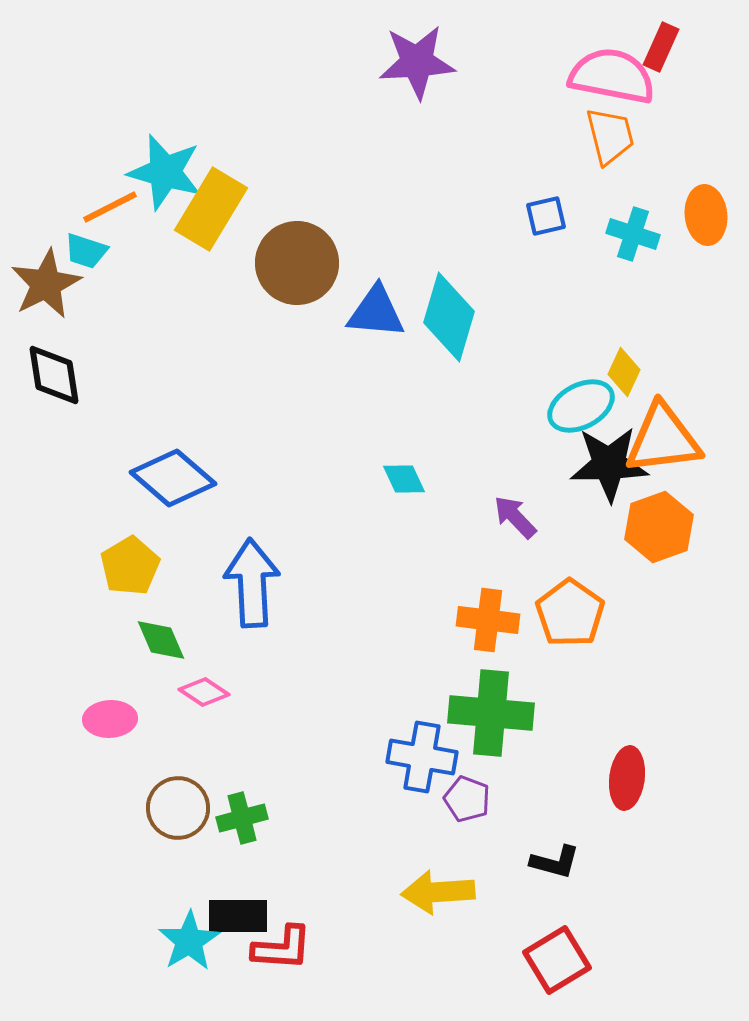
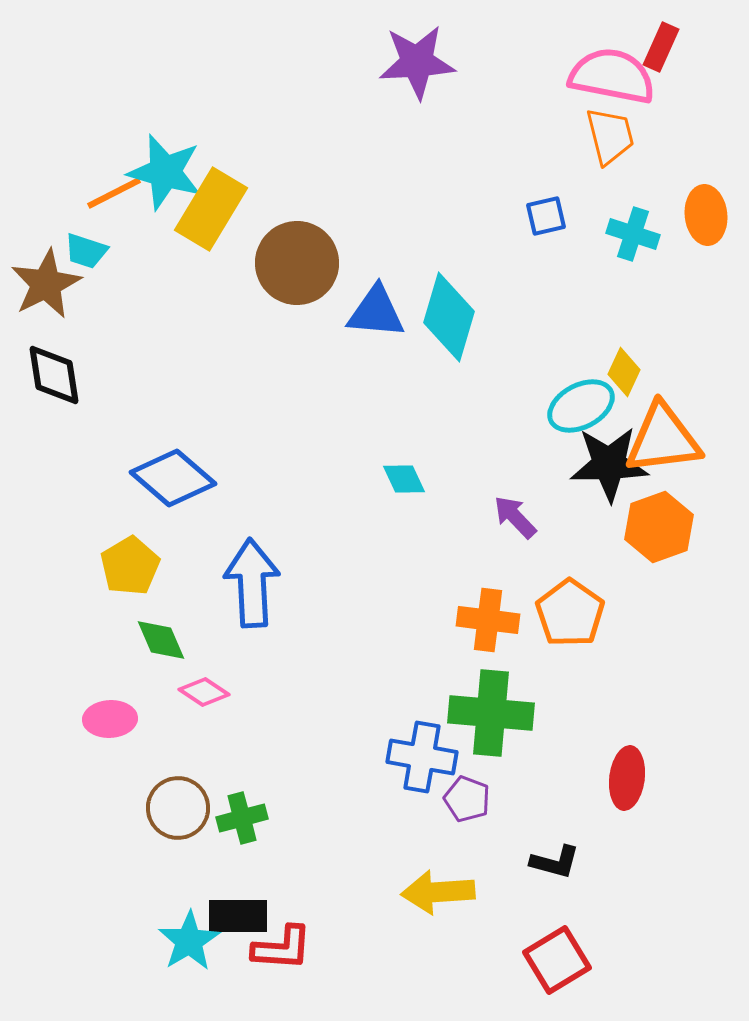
orange line at (110, 207): moved 4 px right, 14 px up
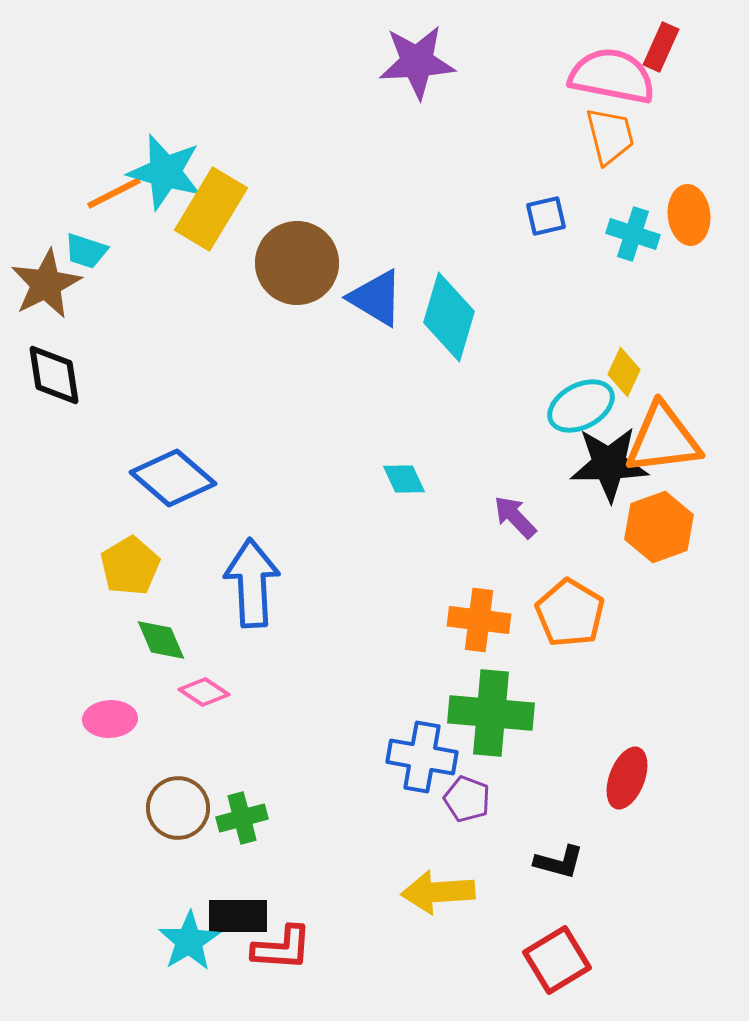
orange ellipse at (706, 215): moved 17 px left
blue triangle at (376, 312): moved 14 px up; rotated 26 degrees clockwise
orange pentagon at (570, 613): rotated 4 degrees counterclockwise
orange cross at (488, 620): moved 9 px left
red ellipse at (627, 778): rotated 14 degrees clockwise
black L-shape at (555, 862): moved 4 px right
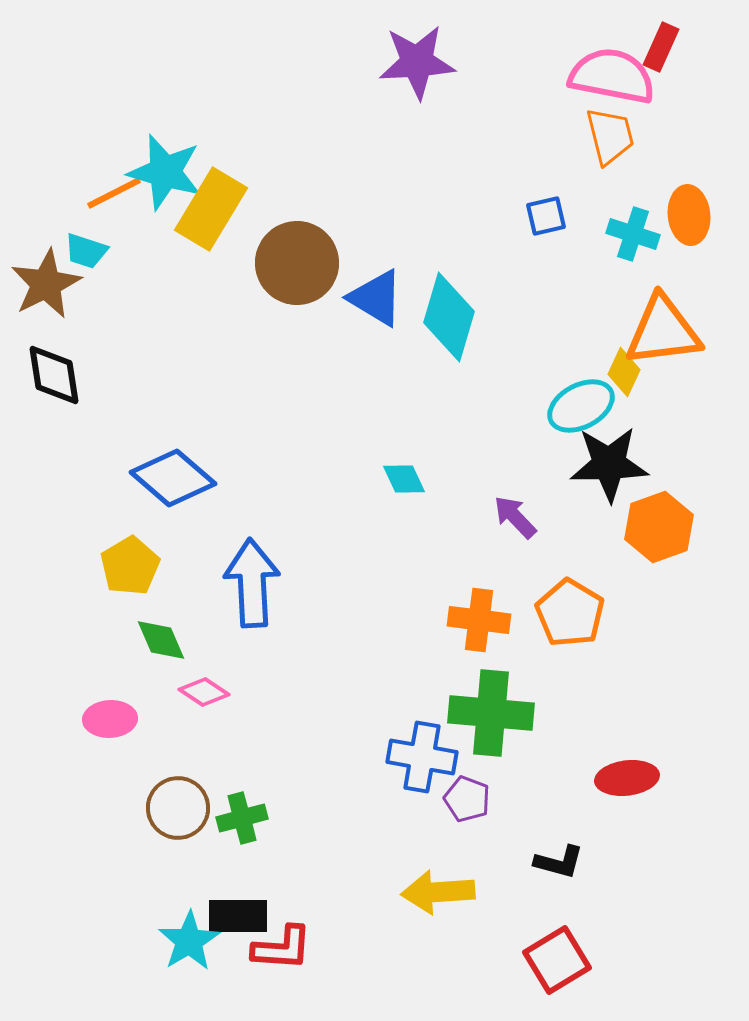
orange triangle at (663, 439): moved 108 px up
red ellipse at (627, 778): rotated 62 degrees clockwise
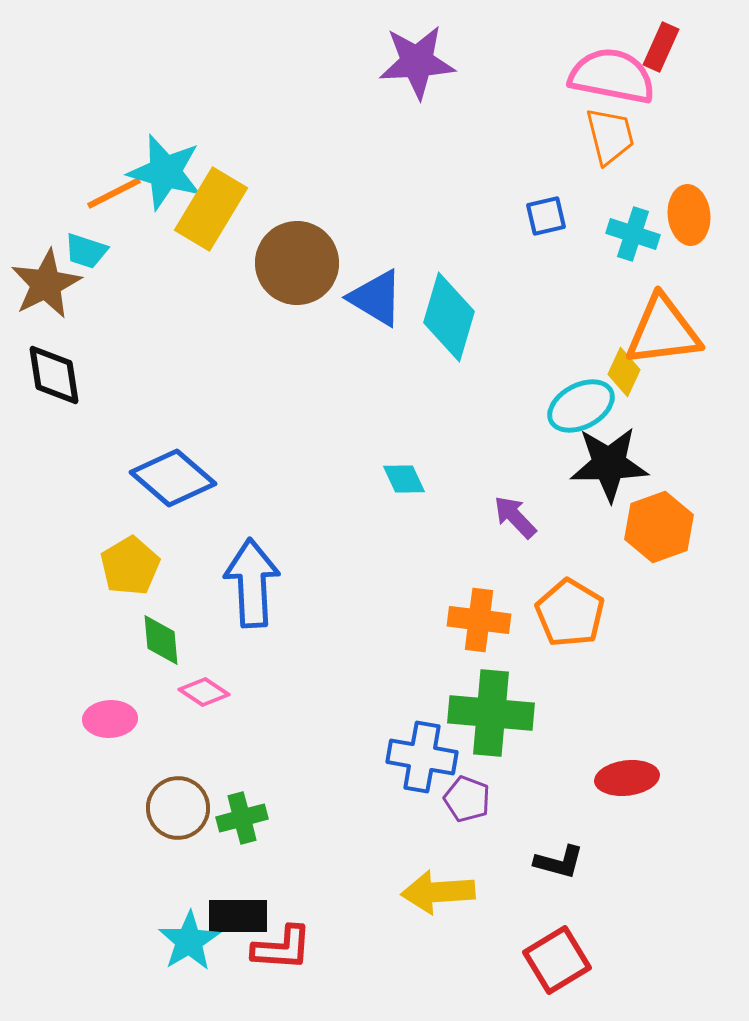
green diamond at (161, 640): rotated 18 degrees clockwise
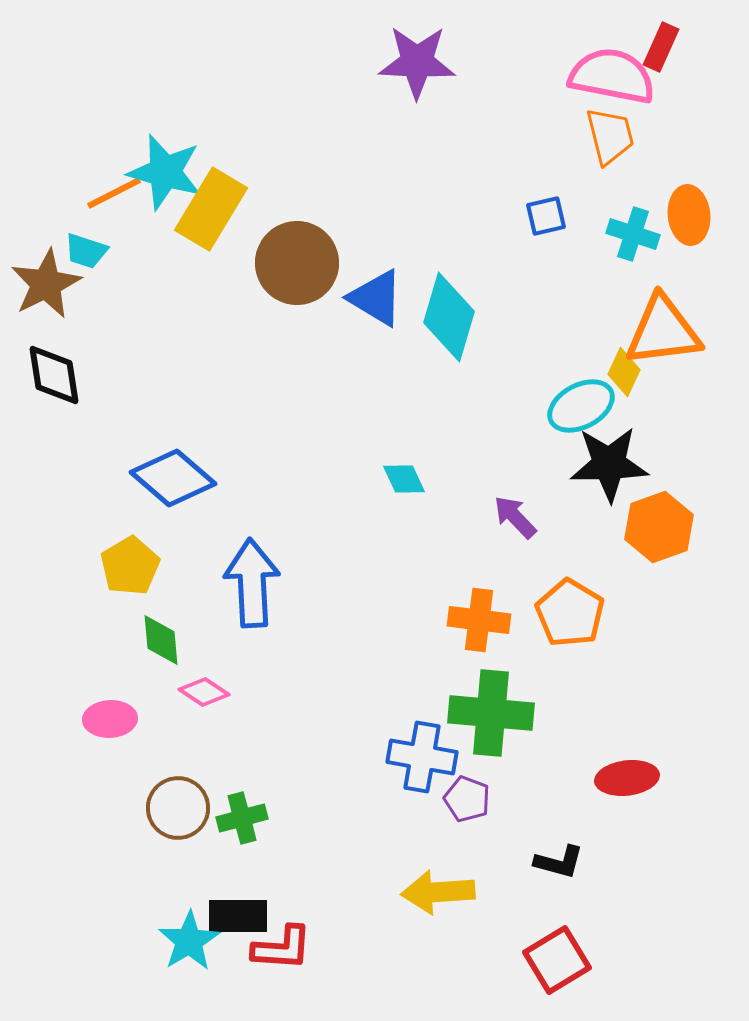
purple star at (417, 62): rotated 6 degrees clockwise
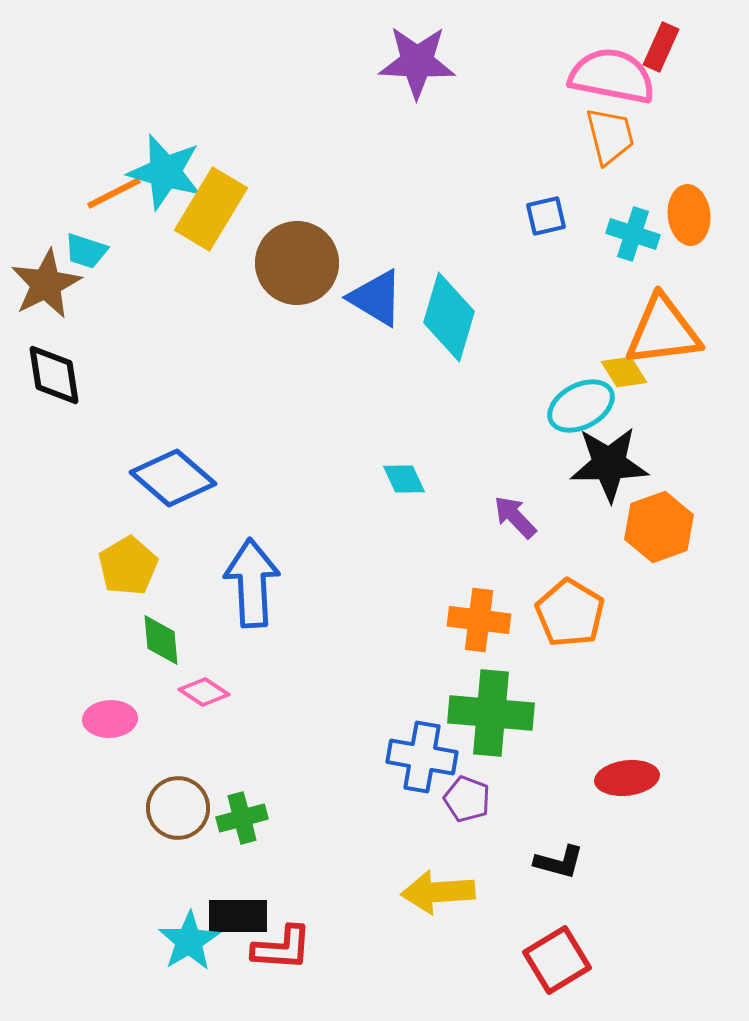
yellow diamond at (624, 372): rotated 57 degrees counterclockwise
yellow pentagon at (130, 566): moved 2 px left
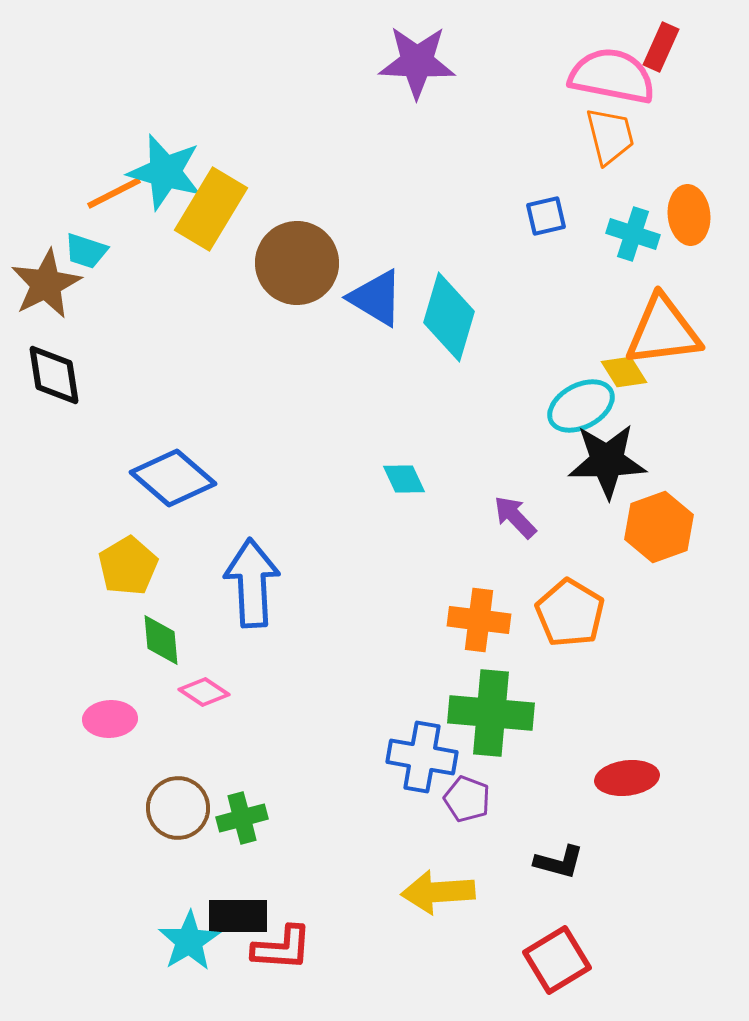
black star at (609, 464): moved 2 px left, 3 px up
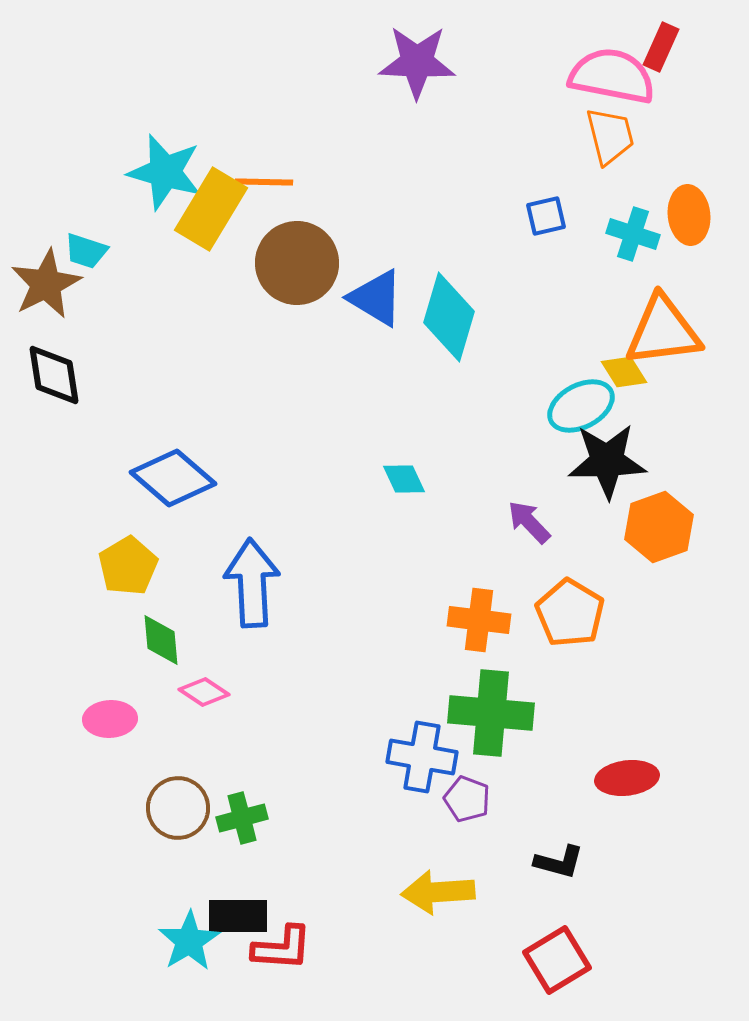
orange line at (114, 193): moved 150 px right, 11 px up; rotated 28 degrees clockwise
purple arrow at (515, 517): moved 14 px right, 5 px down
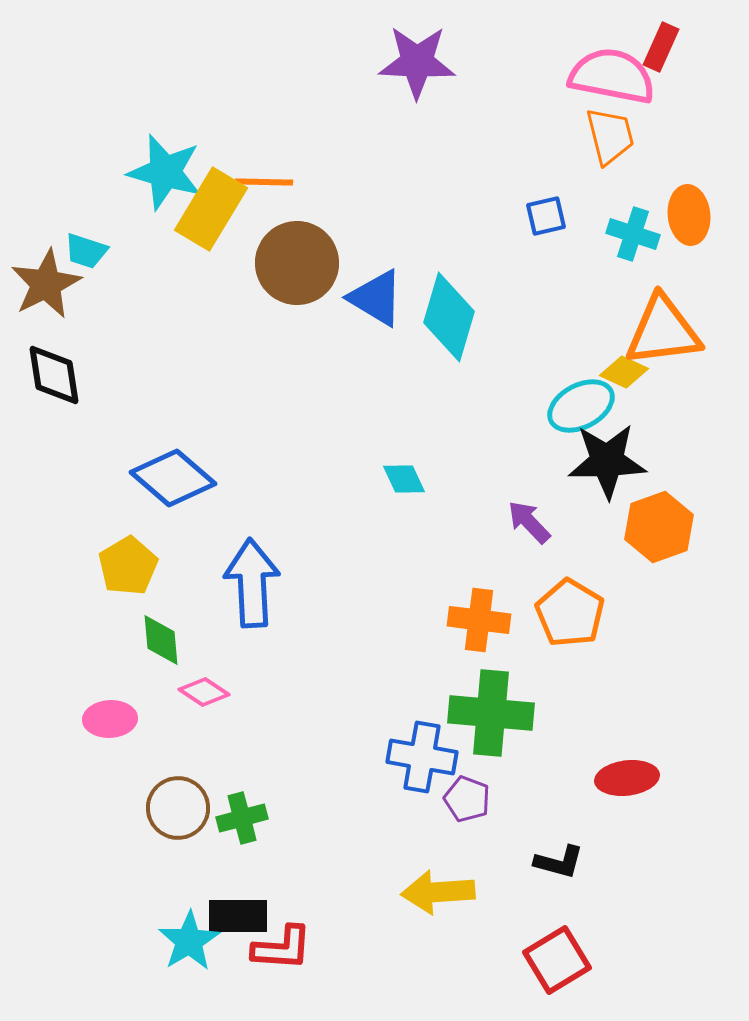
yellow diamond at (624, 372): rotated 33 degrees counterclockwise
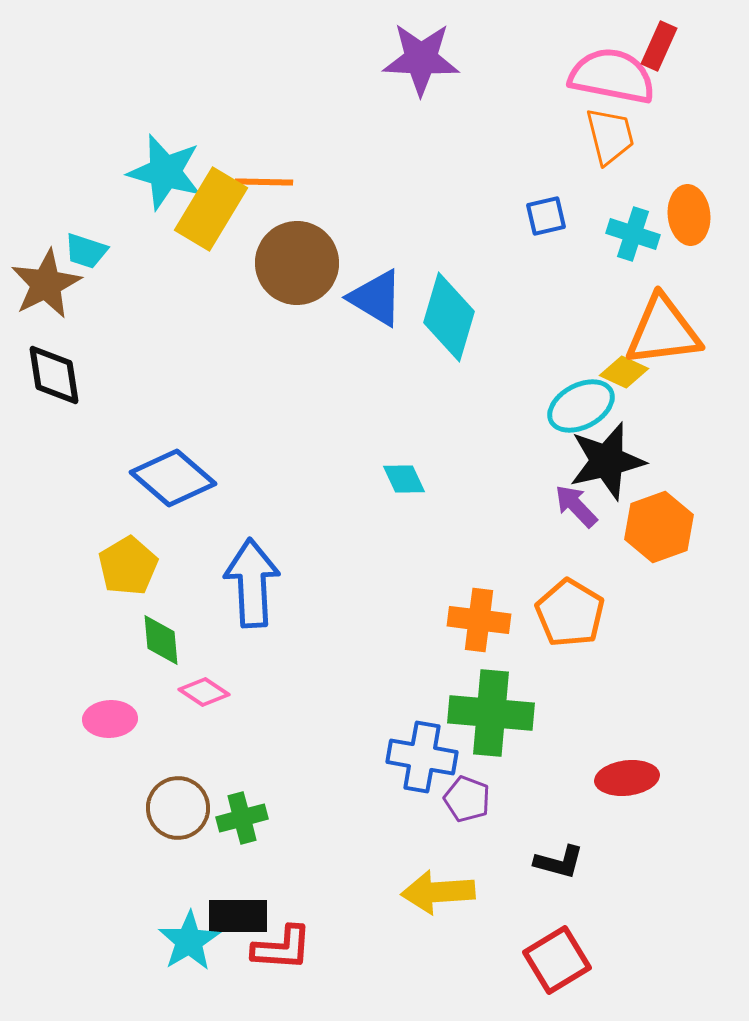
red rectangle at (661, 47): moved 2 px left, 1 px up
purple star at (417, 62): moved 4 px right, 3 px up
black star at (607, 461): rotated 12 degrees counterclockwise
purple arrow at (529, 522): moved 47 px right, 16 px up
